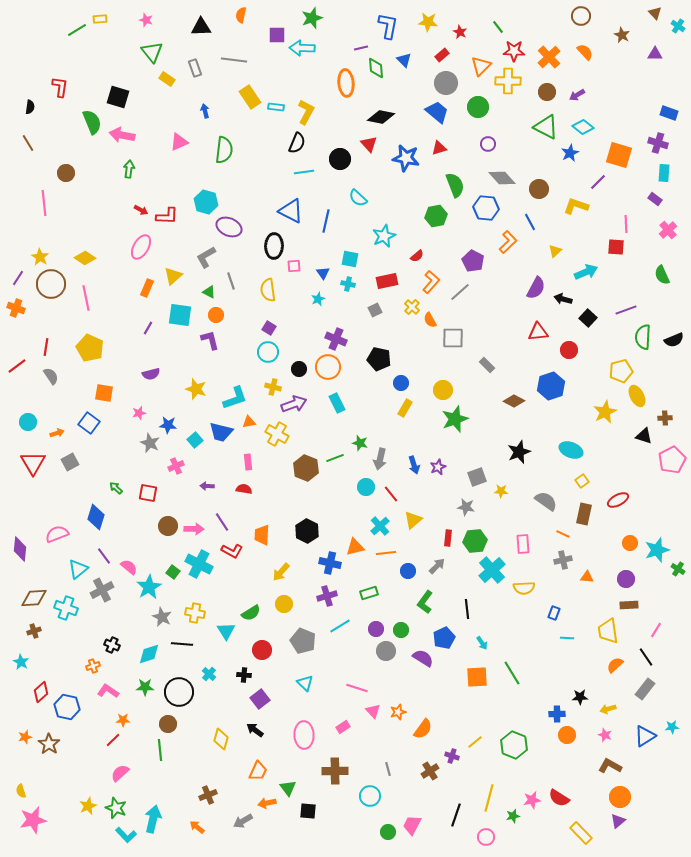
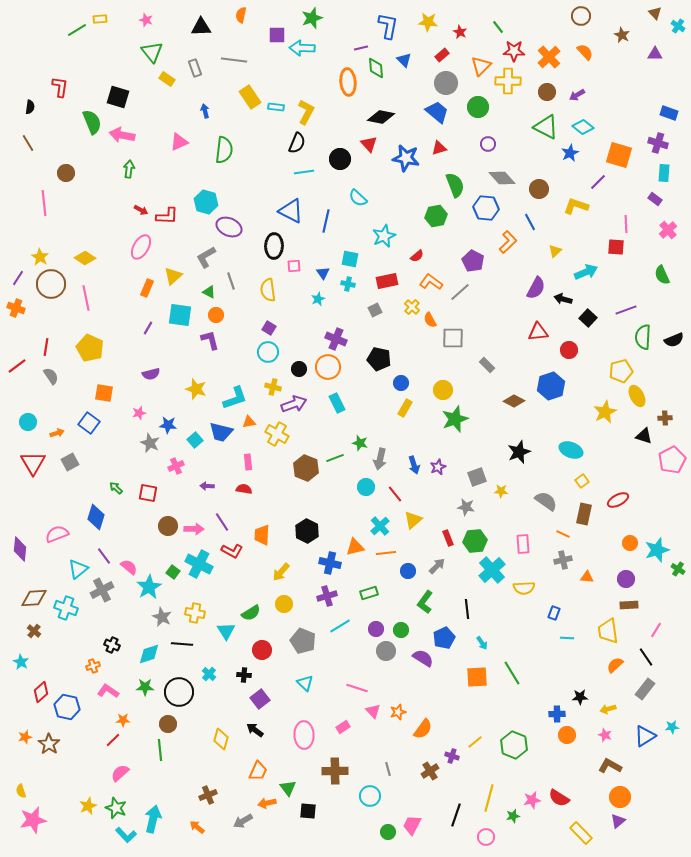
orange ellipse at (346, 83): moved 2 px right, 1 px up
orange L-shape at (431, 282): rotated 95 degrees counterclockwise
red line at (391, 494): moved 4 px right
red rectangle at (448, 538): rotated 28 degrees counterclockwise
brown cross at (34, 631): rotated 32 degrees counterclockwise
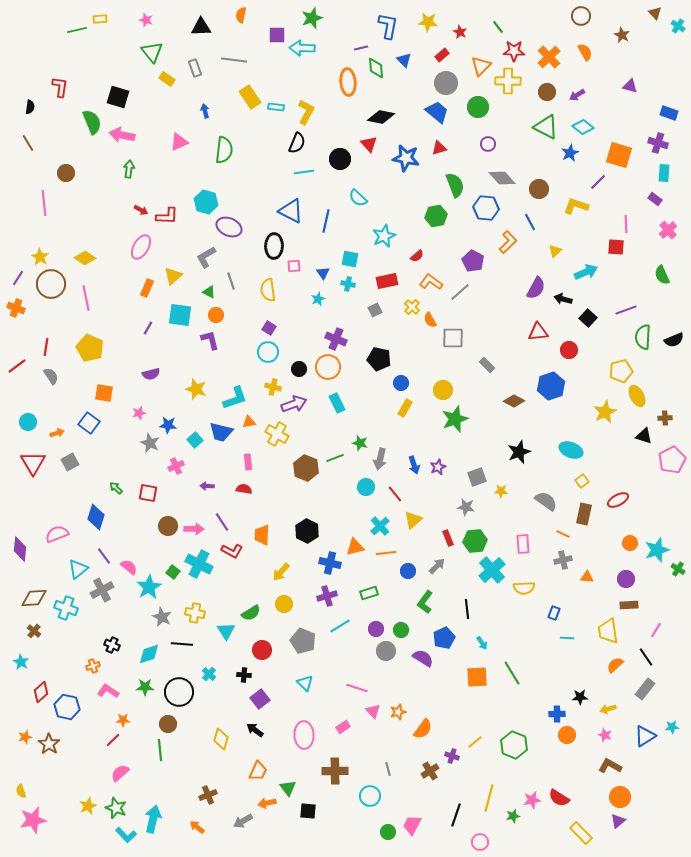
green line at (77, 30): rotated 18 degrees clockwise
orange semicircle at (585, 52): rotated 12 degrees clockwise
purple triangle at (655, 54): moved 25 px left, 32 px down; rotated 14 degrees clockwise
pink circle at (486, 837): moved 6 px left, 5 px down
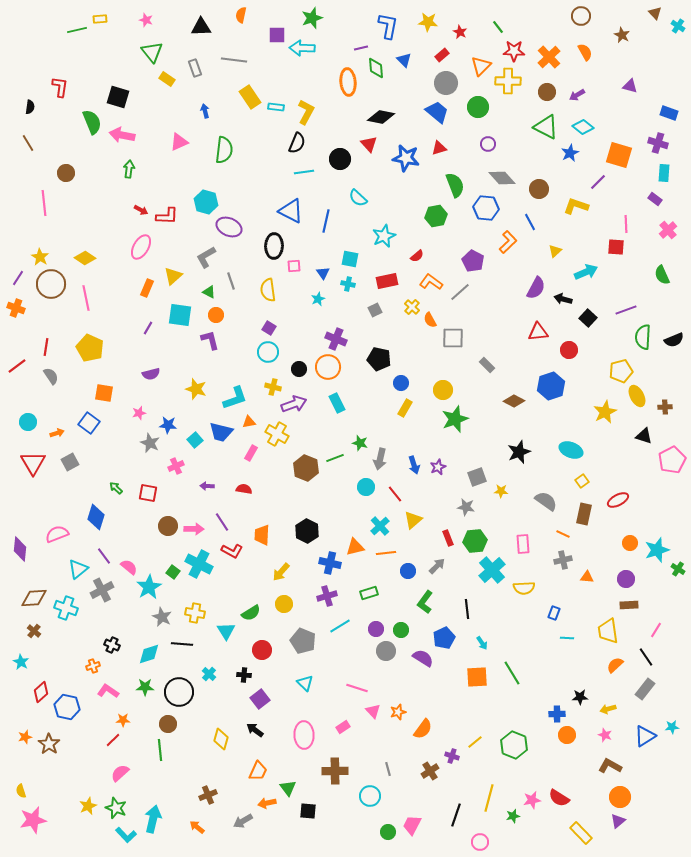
brown cross at (665, 418): moved 11 px up
pink rectangle at (248, 462): moved 3 px right, 9 px up; rotated 35 degrees clockwise
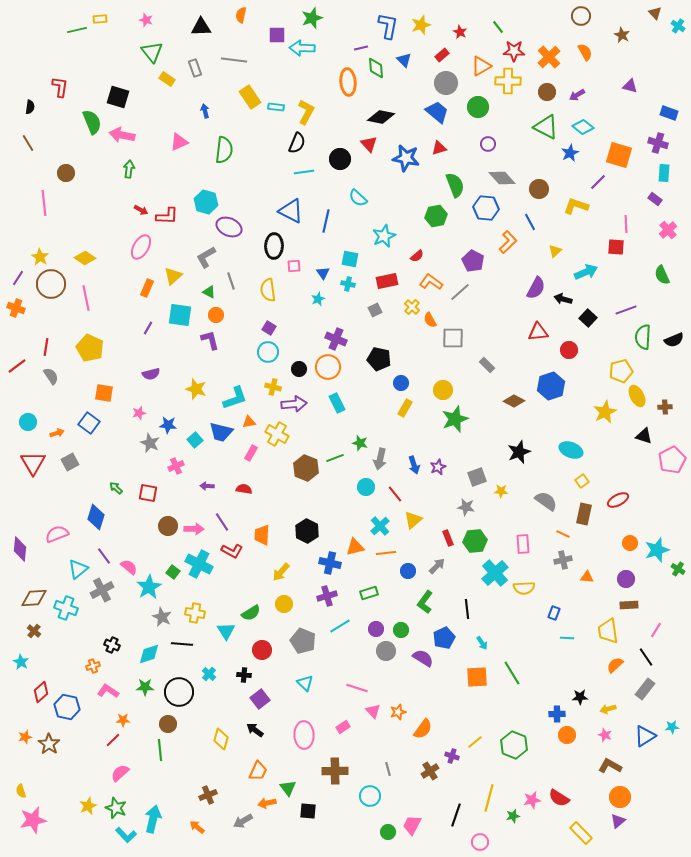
yellow star at (428, 22): moved 7 px left, 3 px down; rotated 24 degrees counterclockwise
orange triangle at (481, 66): rotated 15 degrees clockwise
purple arrow at (294, 404): rotated 15 degrees clockwise
cyan cross at (492, 570): moved 3 px right, 3 px down
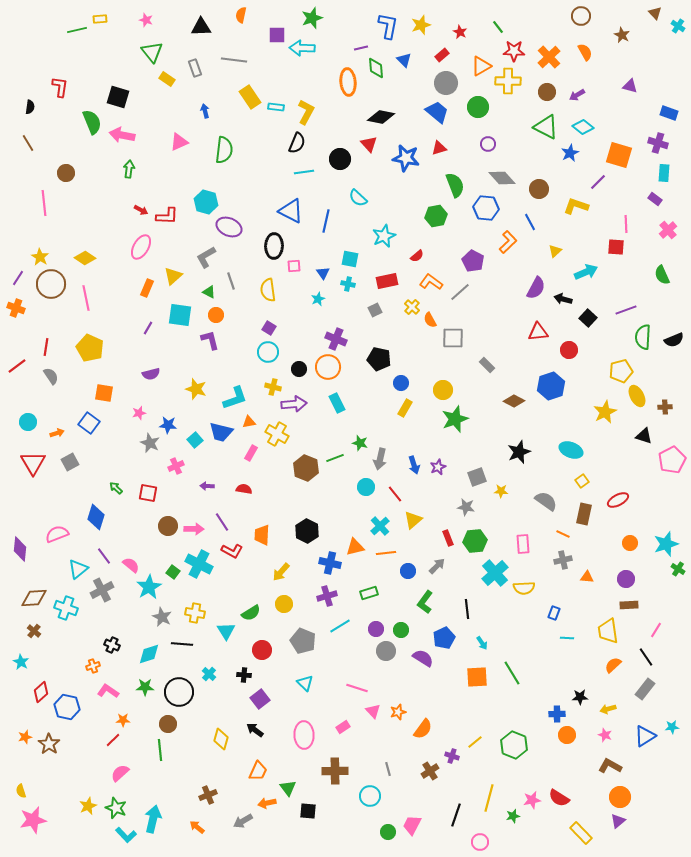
cyan star at (657, 550): moved 9 px right, 6 px up
pink semicircle at (129, 567): moved 2 px right, 2 px up
orange semicircle at (615, 665): moved 2 px left
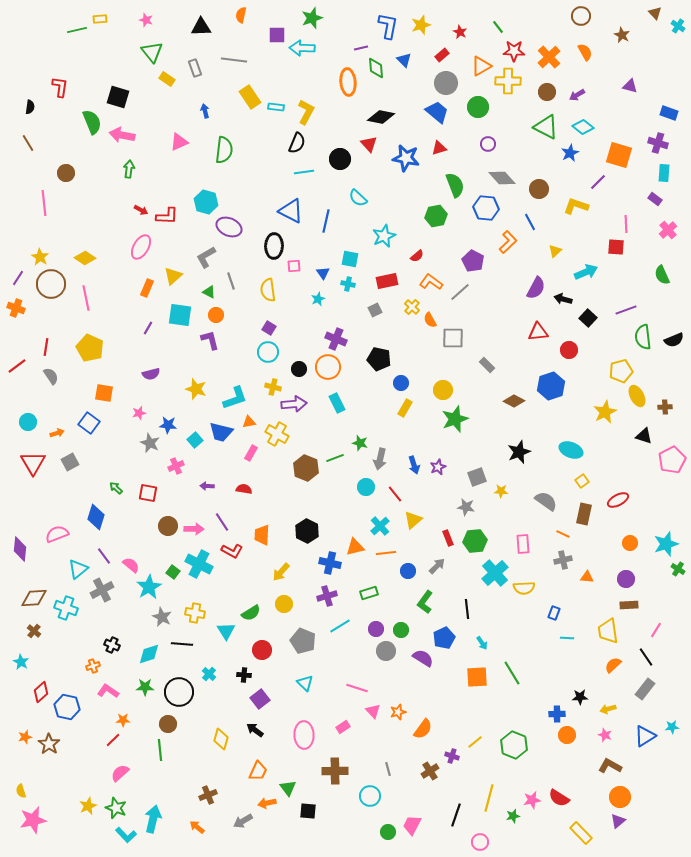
green semicircle at (643, 337): rotated 10 degrees counterclockwise
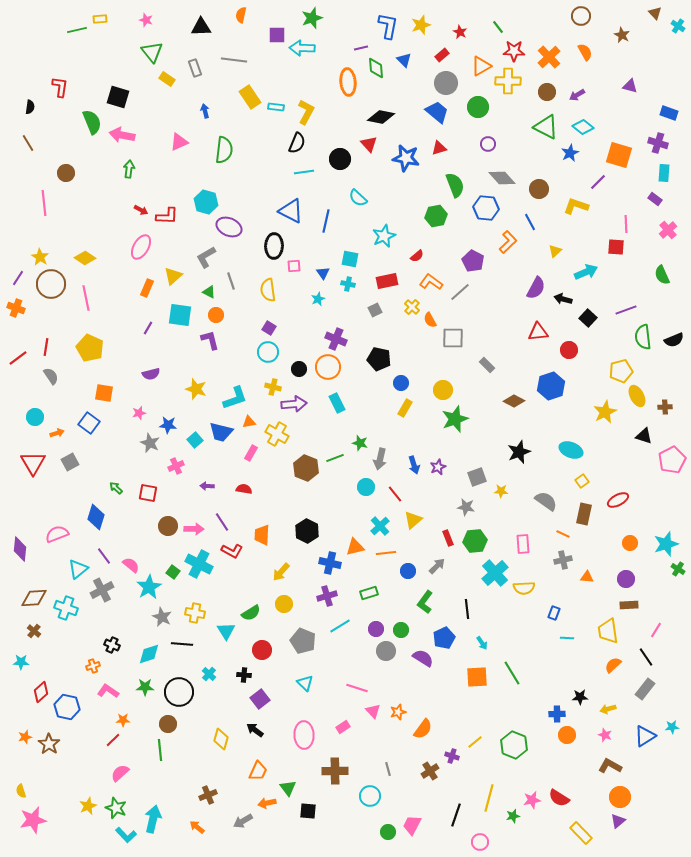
red line at (17, 366): moved 1 px right, 8 px up
cyan circle at (28, 422): moved 7 px right, 5 px up
cyan star at (21, 662): rotated 28 degrees counterclockwise
